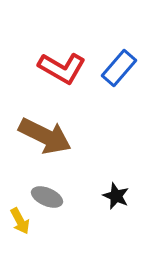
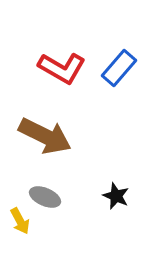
gray ellipse: moved 2 px left
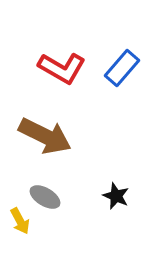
blue rectangle: moved 3 px right
gray ellipse: rotated 8 degrees clockwise
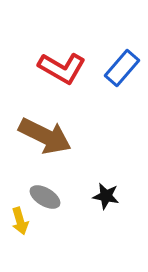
black star: moved 10 px left; rotated 12 degrees counterclockwise
yellow arrow: rotated 12 degrees clockwise
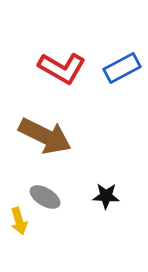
blue rectangle: rotated 21 degrees clockwise
black star: rotated 8 degrees counterclockwise
yellow arrow: moved 1 px left
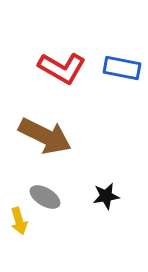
blue rectangle: rotated 39 degrees clockwise
black star: rotated 12 degrees counterclockwise
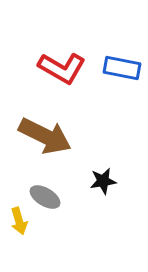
black star: moved 3 px left, 15 px up
